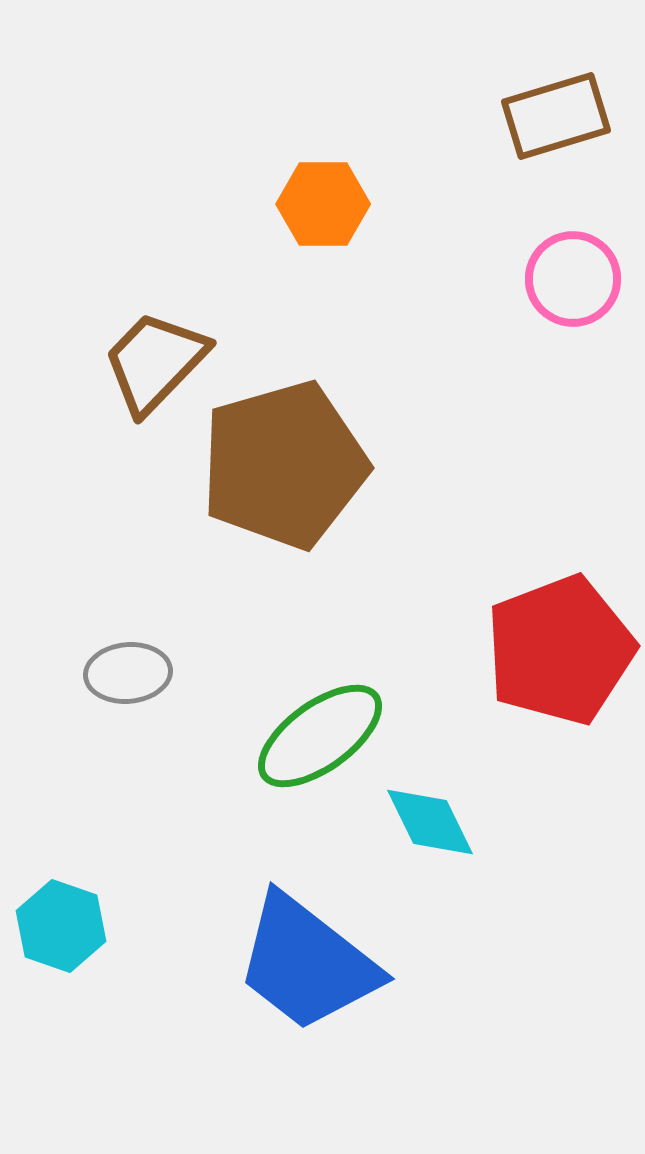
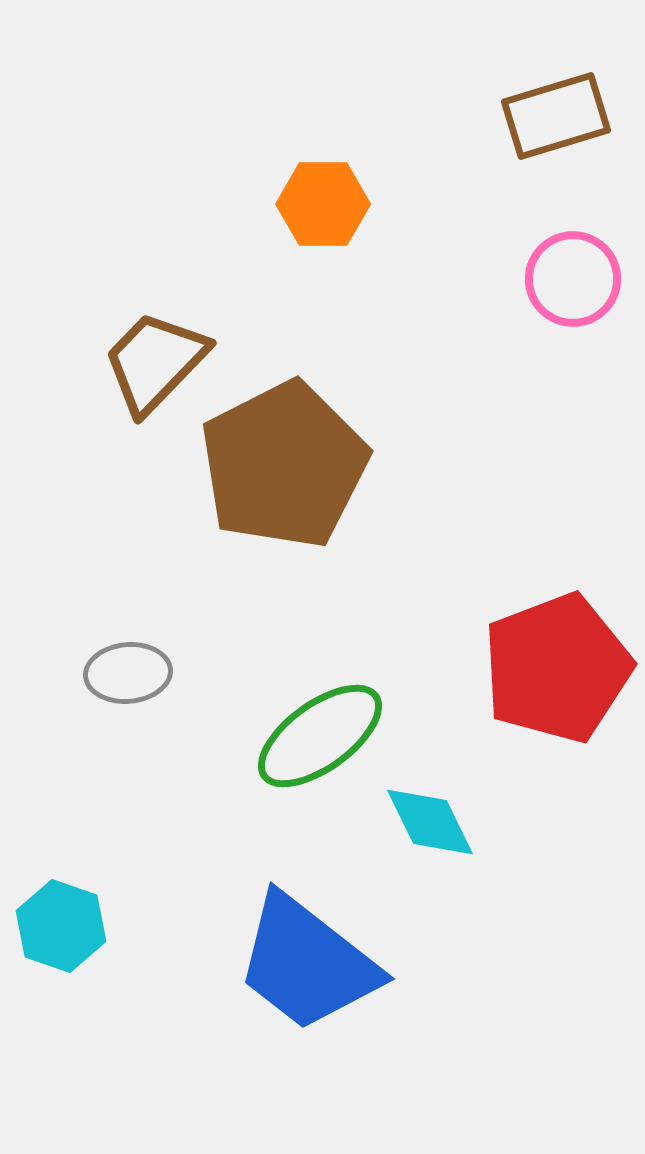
brown pentagon: rotated 11 degrees counterclockwise
red pentagon: moved 3 px left, 18 px down
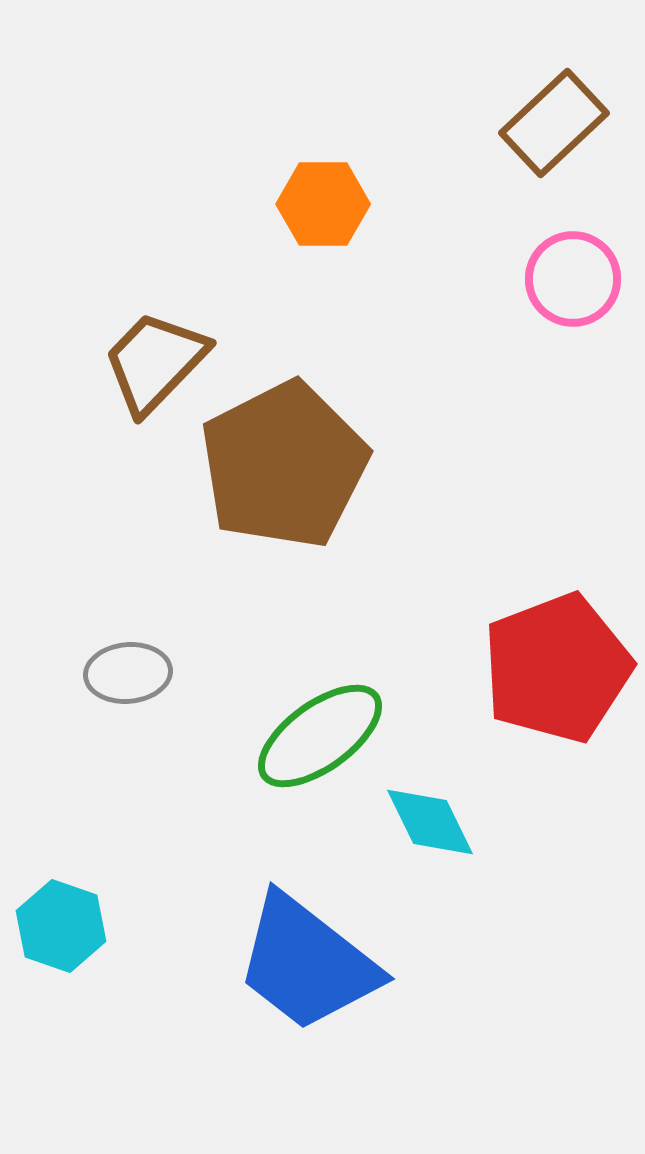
brown rectangle: moved 2 px left, 7 px down; rotated 26 degrees counterclockwise
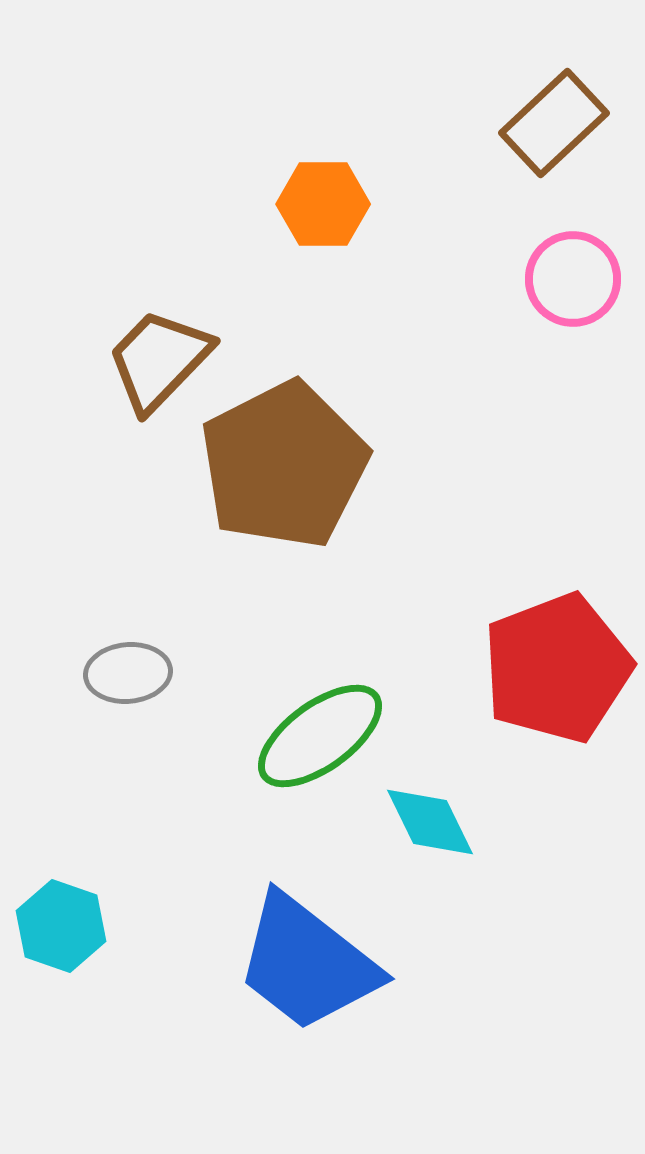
brown trapezoid: moved 4 px right, 2 px up
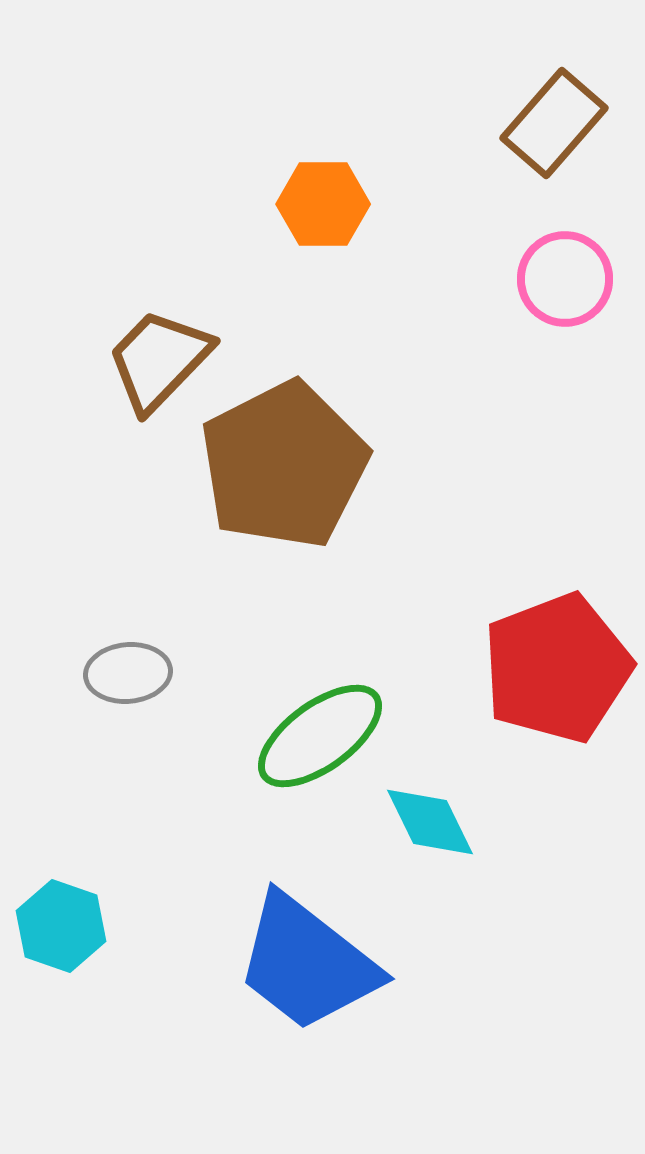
brown rectangle: rotated 6 degrees counterclockwise
pink circle: moved 8 px left
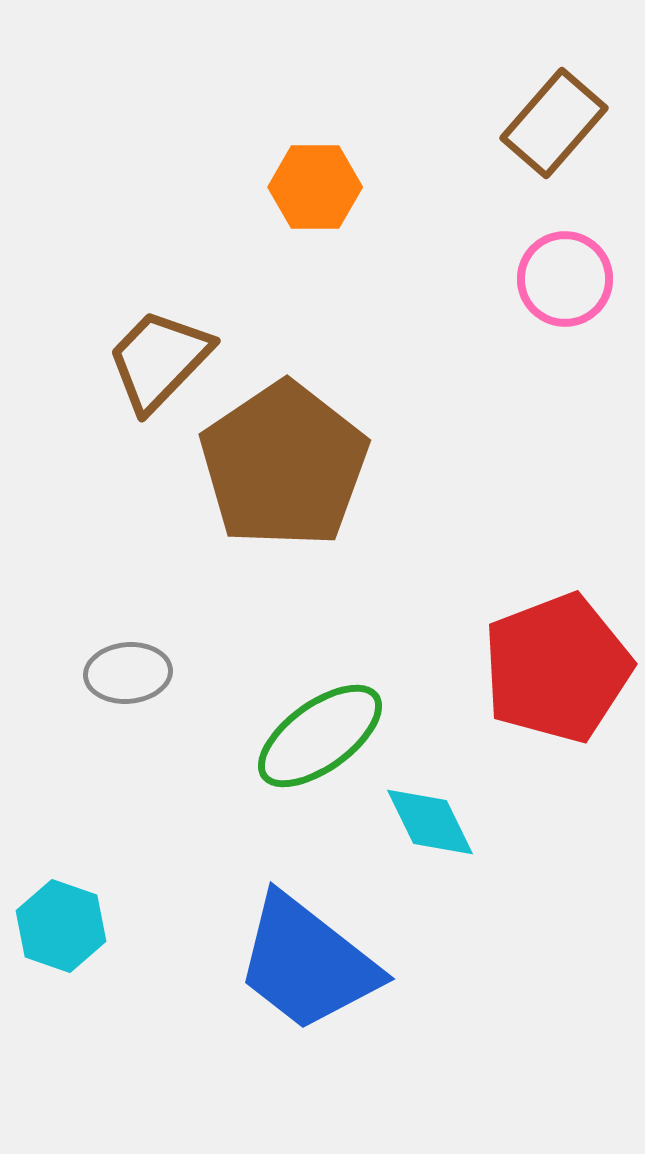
orange hexagon: moved 8 px left, 17 px up
brown pentagon: rotated 7 degrees counterclockwise
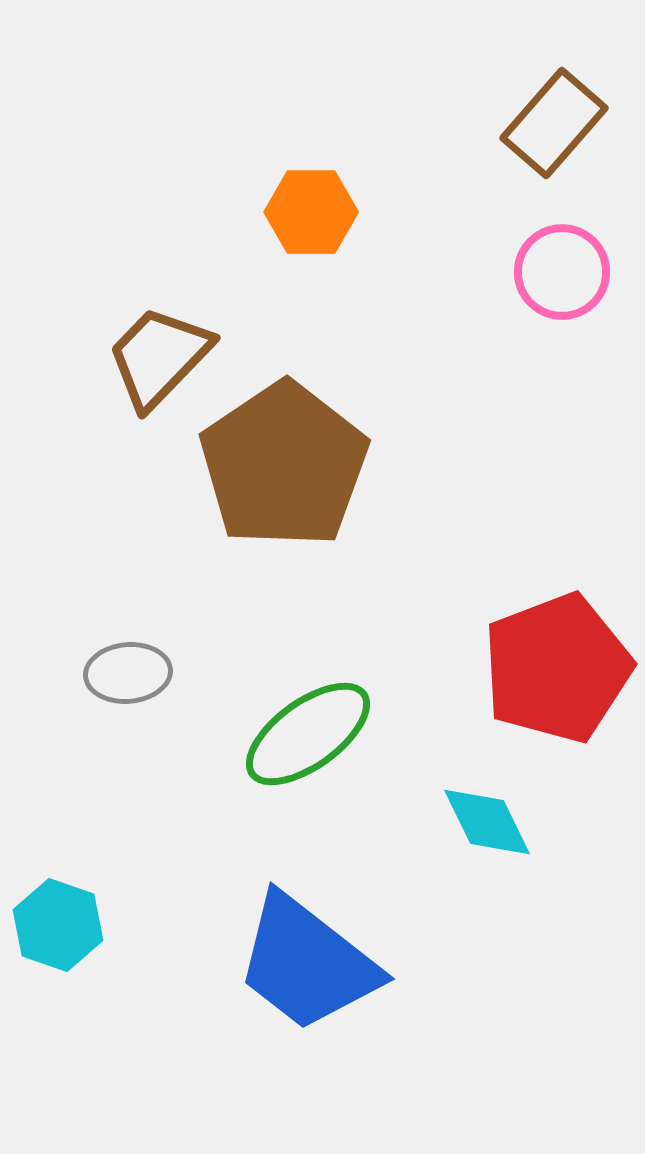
orange hexagon: moved 4 px left, 25 px down
pink circle: moved 3 px left, 7 px up
brown trapezoid: moved 3 px up
green ellipse: moved 12 px left, 2 px up
cyan diamond: moved 57 px right
cyan hexagon: moved 3 px left, 1 px up
